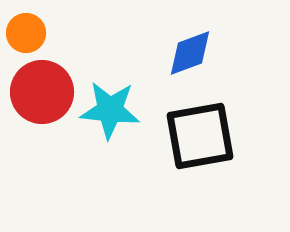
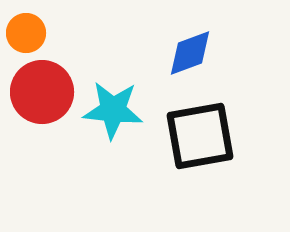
cyan star: moved 3 px right
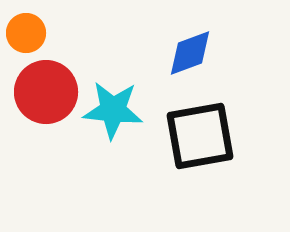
red circle: moved 4 px right
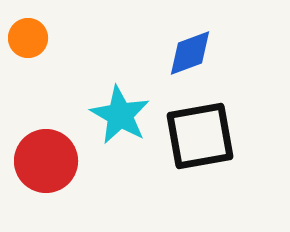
orange circle: moved 2 px right, 5 px down
red circle: moved 69 px down
cyan star: moved 7 px right, 5 px down; rotated 24 degrees clockwise
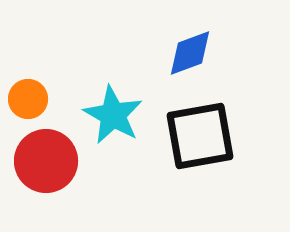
orange circle: moved 61 px down
cyan star: moved 7 px left
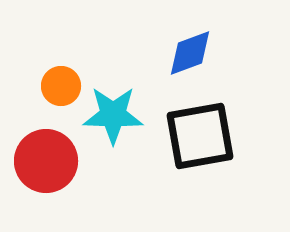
orange circle: moved 33 px right, 13 px up
cyan star: rotated 28 degrees counterclockwise
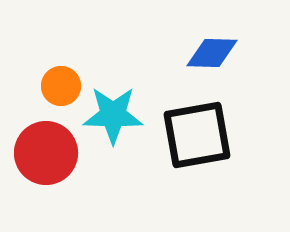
blue diamond: moved 22 px right; rotated 22 degrees clockwise
black square: moved 3 px left, 1 px up
red circle: moved 8 px up
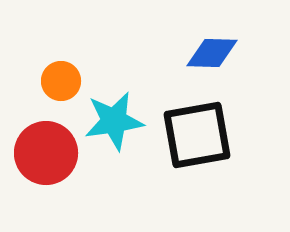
orange circle: moved 5 px up
cyan star: moved 1 px right, 6 px down; rotated 10 degrees counterclockwise
